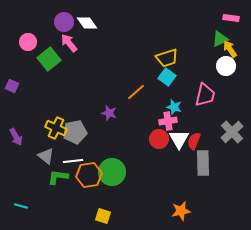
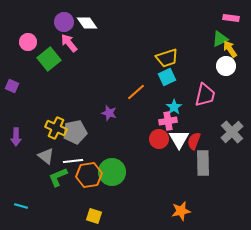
cyan square: rotated 30 degrees clockwise
cyan star: rotated 21 degrees clockwise
purple arrow: rotated 30 degrees clockwise
green L-shape: rotated 30 degrees counterclockwise
yellow square: moved 9 px left
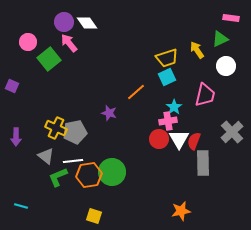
yellow arrow: moved 33 px left, 1 px down
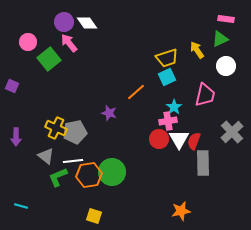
pink rectangle: moved 5 px left, 1 px down
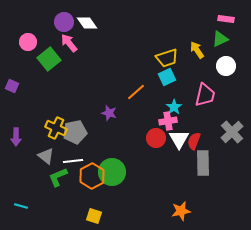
red circle: moved 3 px left, 1 px up
orange hexagon: moved 3 px right, 1 px down; rotated 20 degrees counterclockwise
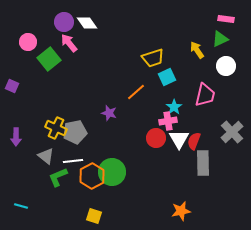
yellow trapezoid: moved 14 px left
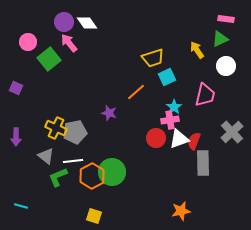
purple square: moved 4 px right, 2 px down
pink cross: moved 2 px right, 1 px up
white triangle: rotated 40 degrees clockwise
